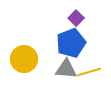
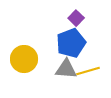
yellow line: moved 1 px left, 1 px up
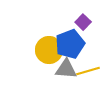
purple square: moved 7 px right, 4 px down
blue pentagon: moved 1 px left, 1 px down
yellow circle: moved 25 px right, 9 px up
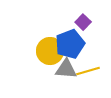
yellow circle: moved 1 px right, 1 px down
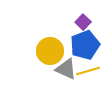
blue pentagon: moved 15 px right, 1 px down
gray triangle: rotated 20 degrees clockwise
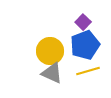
gray triangle: moved 14 px left, 4 px down
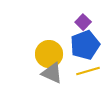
yellow circle: moved 1 px left, 3 px down
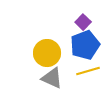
yellow circle: moved 2 px left, 1 px up
gray triangle: moved 5 px down
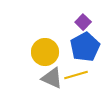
blue pentagon: moved 2 px down; rotated 8 degrees counterclockwise
yellow circle: moved 2 px left, 1 px up
yellow line: moved 12 px left, 4 px down
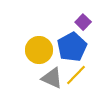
blue pentagon: moved 13 px left
yellow circle: moved 6 px left, 2 px up
yellow line: rotated 30 degrees counterclockwise
